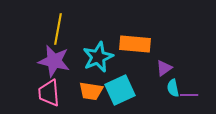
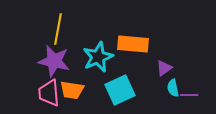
orange rectangle: moved 2 px left
orange trapezoid: moved 19 px left, 1 px up
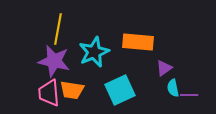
orange rectangle: moved 5 px right, 2 px up
cyan star: moved 4 px left, 5 px up
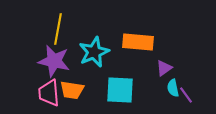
cyan square: rotated 28 degrees clockwise
purple line: moved 3 px left; rotated 54 degrees clockwise
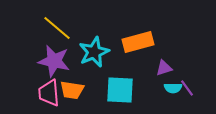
yellow line: moved 1 px left, 1 px up; rotated 60 degrees counterclockwise
orange rectangle: rotated 20 degrees counterclockwise
purple triangle: rotated 18 degrees clockwise
cyan semicircle: rotated 78 degrees counterclockwise
purple line: moved 1 px right, 7 px up
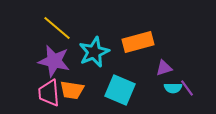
cyan square: rotated 20 degrees clockwise
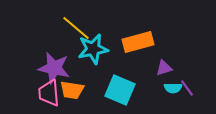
yellow line: moved 19 px right
cyan star: moved 1 px left, 3 px up; rotated 12 degrees clockwise
purple star: moved 7 px down
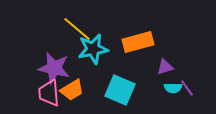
yellow line: moved 1 px right, 1 px down
purple triangle: moved 1 px right, 1 px up
orange trapezoid: rotated 40 degrees counterclockwise
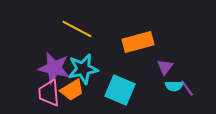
yellow line: rotated 12 degrees counterclockwise
cyan star: moved 10 px left, 20 px down
purple triangle: rotated 36 degrees counterclockwise
cyan semicircle: moved 1 px right, 2 px up
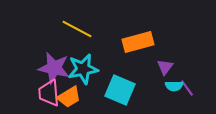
orange trapezoid: moved 3 px left, 7 px down
